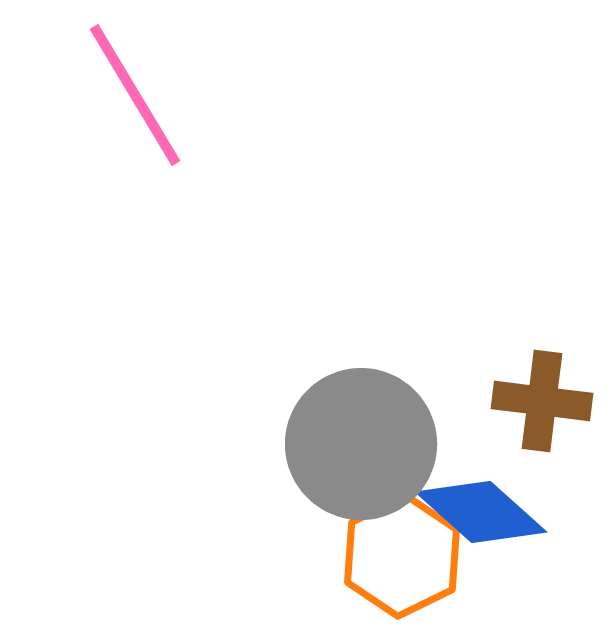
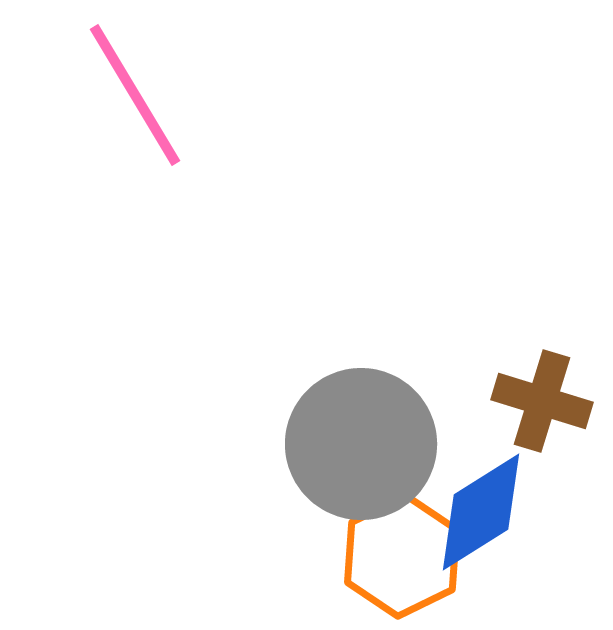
brown cross: rotated 10 degrees clockwise
blue diamond: rotated 74 degrees counterclockwise
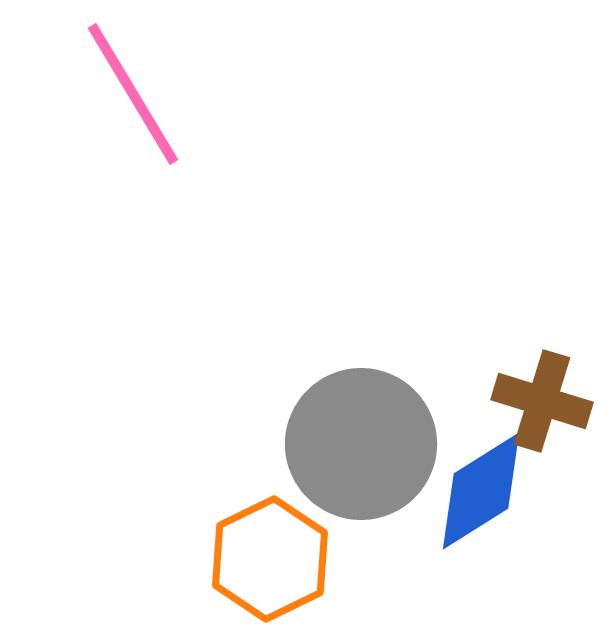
pink line: moved 2 px left, 1 px up
blue diamond: moved 21 px up
orange hexagon: moved 132 px left, 3 px down
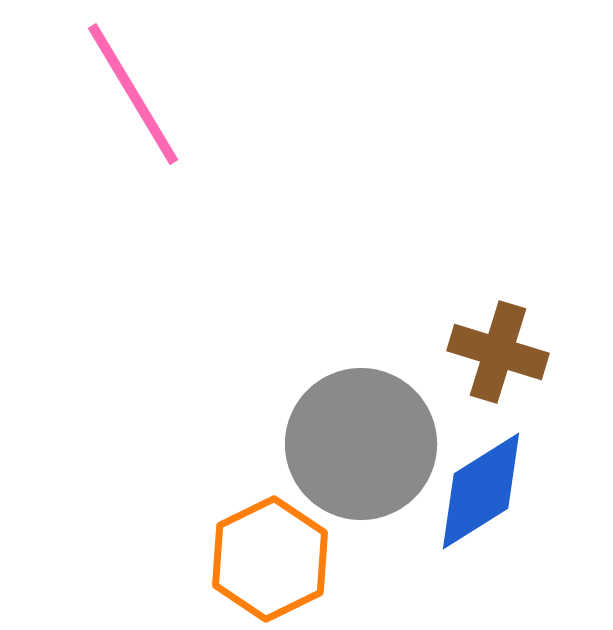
brown cross: moved 44 px left, 49 px up
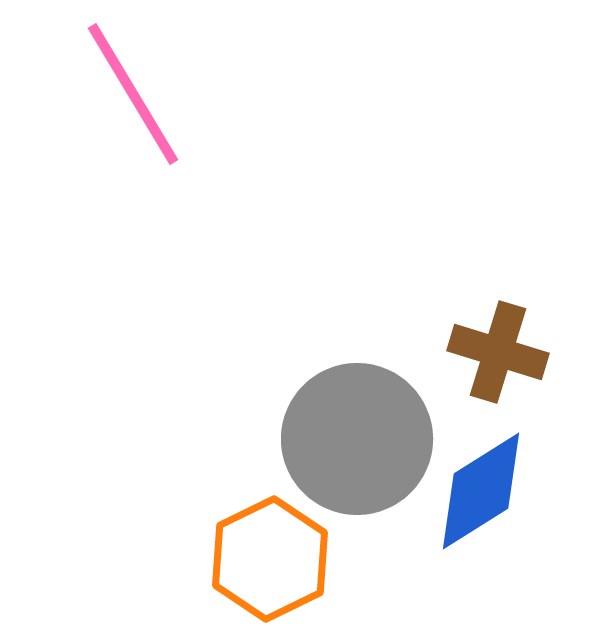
gray circle: moved 4 px left, 5 px up
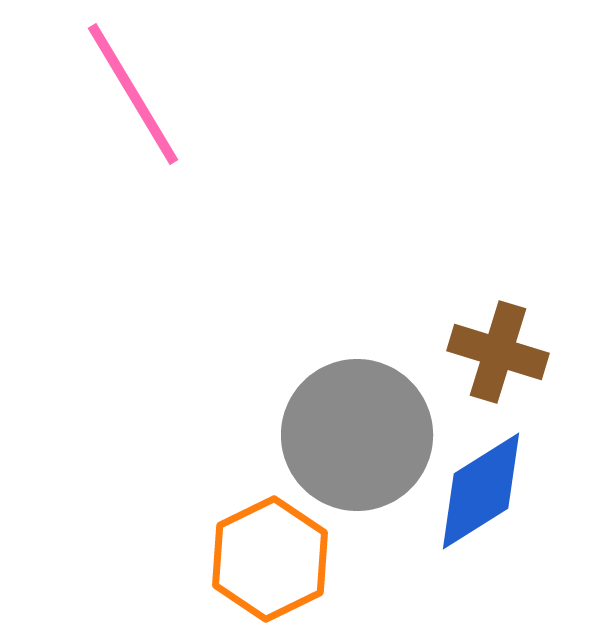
gray circle: moved 4 px up
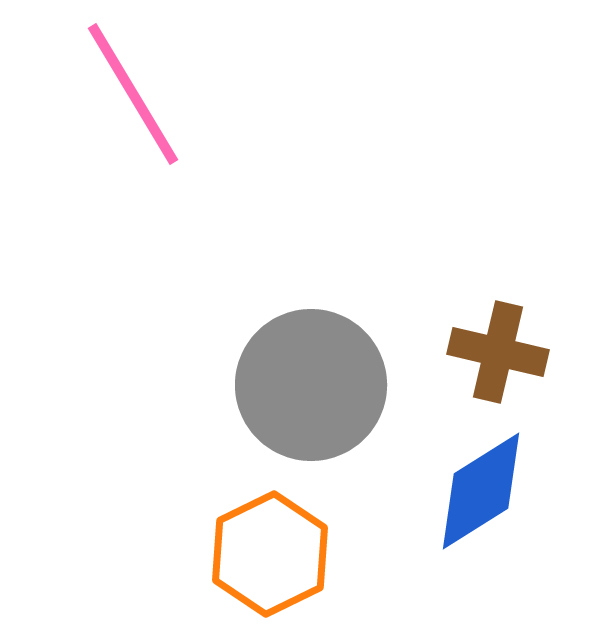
brown cross: rotated 4 degrees counterclockwise
gray circle: moved 46 px left, 50 px up
orange hexagon: moved 5 px up
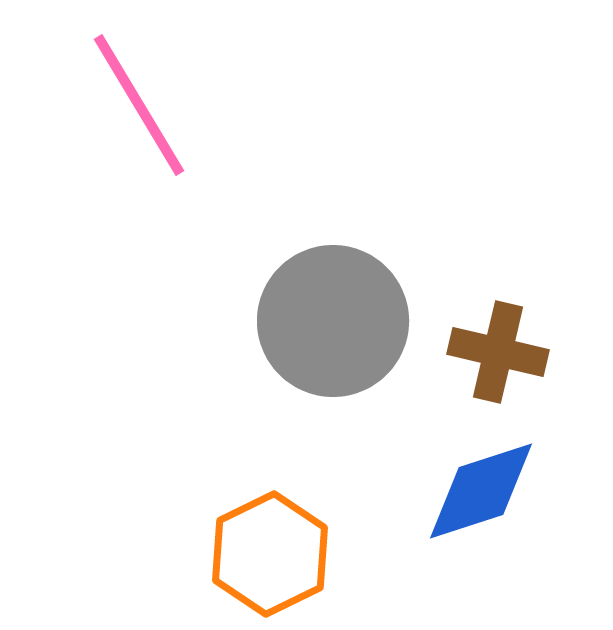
pink line: moved 6 px right, 11 px down
gray circle: moved 22 px right, 64 px up
blue diamond: rotated 14 degrees clockwise
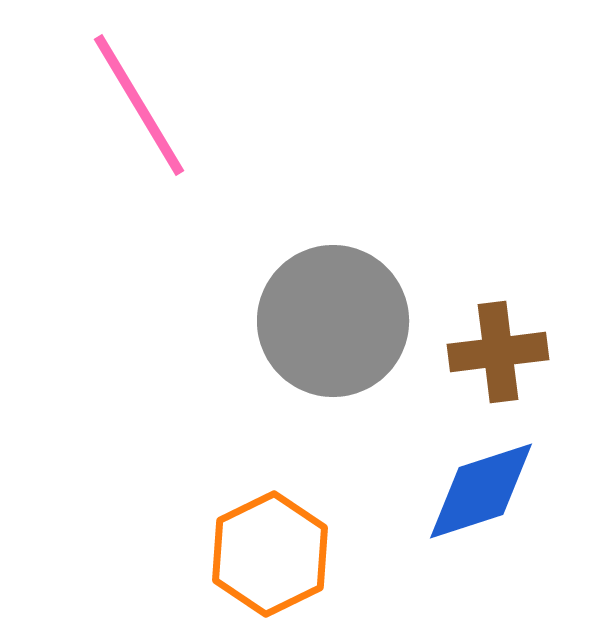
brown cross: rotated 20 degrees counterclockwise
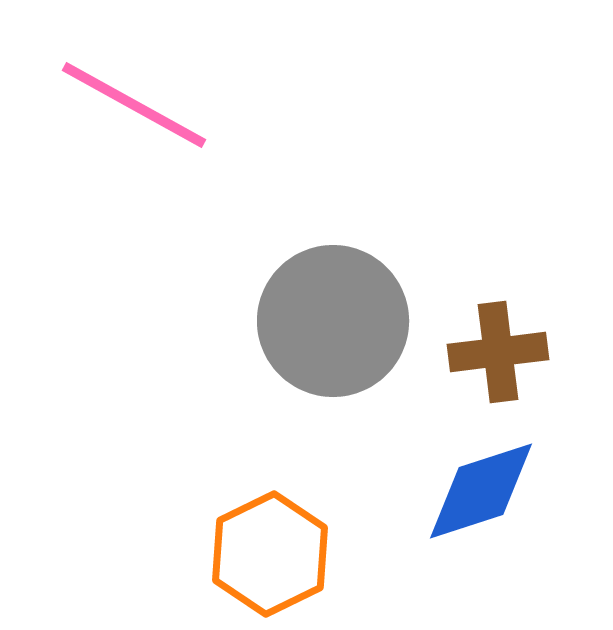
pink line: moved 5 px left; rotated 30 degrees counterclockwise
